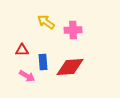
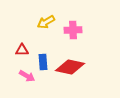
yellow arrow: rotated 66 degrees counterclockwise
red diamond: rotated 16 degrees clockwise
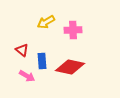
red triangle: rotated 40 degrees clockwise
blue rectangle: moved 1 px left, 1 px up
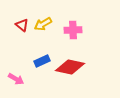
yellow arrow: moved 3 px left, 2 px down
red triangle: moved 25 px up
blue rectangle: rotated 70 degrees clockwise
pink arrow: moved 11 px left, 3 px down
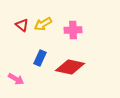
blue rectangle: moved 2 px left, 3 px up; rotated 42 degrees counterclockwise
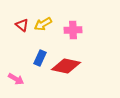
red diamond: moved 4 px left, 1 px up
